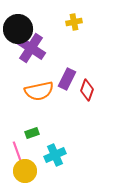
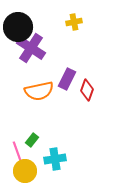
black circle: moved 2 px up
green rectangle: moved 7 px down; rotated 32 degrees counterclockwise
cyan cross: moved 4 px down; rotated 15 degrees clockwise
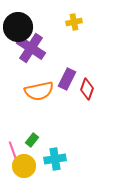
red diamond: moved 1 px up
pink line: moved 4 px left
yellow circle: moved 1 px left, 5 px up
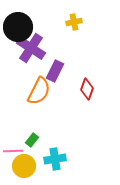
purple rectangle: moved 12 px left, 8 px up
orange semicircle: rotated 52 degrees counterclockwise
pink line: rotated 72 degrees counterclockwise
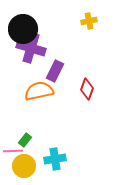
yellow cross: moved 15 px right, 1 px up
black circle: moved 5 px right, 2 px down
purple cross: rotated 16 degrees counterclockwise
orange semicircle: rotated 128 degrees counterclockwise
green rectangle: moved 7 px left
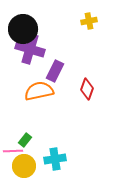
purple cross: moved 1 px left, 1 px down
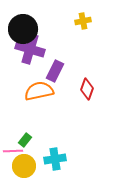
yellow cross: moved 6 px left
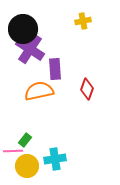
purple cross: rotated 16 degrees clockwise
purple rectangle: moved 2 px up; rotated 30 degrees counterclockwise
yellow circle: moved 3 px right
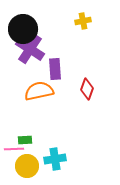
green rectangle: rotated 48 degrees clockwise
pink line: moved 1 px right, 2 px up
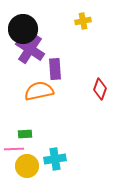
red diamond: moved 13 px right
green rectangle: moved 6 px up
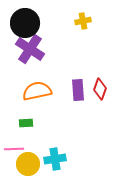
black circle: moved 2 px right, 6 px up
purple rectangle: moved 23 px right, 21 px down
orange semicircle: moved 2 px left
green rectangle: moved 1 px right, 11 px up
yellow circle: moved 1 px right, 2 px up
